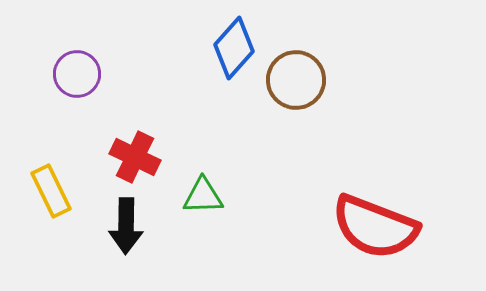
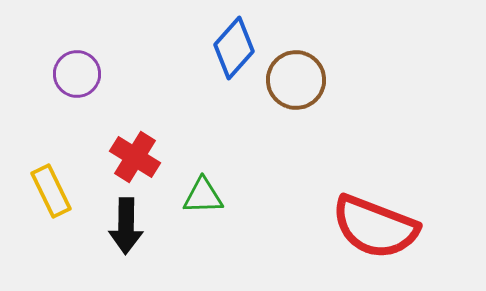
red cross: rotated 6 degrees clockwise
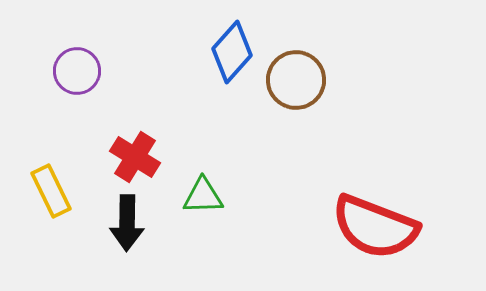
blue diamond: moved 2 px left, 4 px down
purple circle: moved 3 px up
black arrow: moved 1 px right, 3 px up
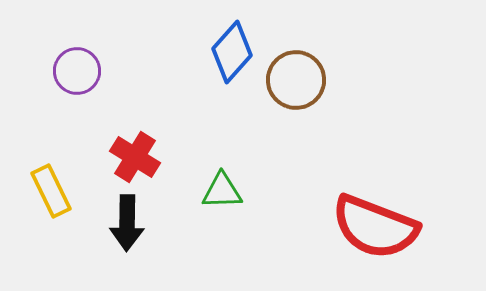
green triangle: moved 19 px right, 5 px up
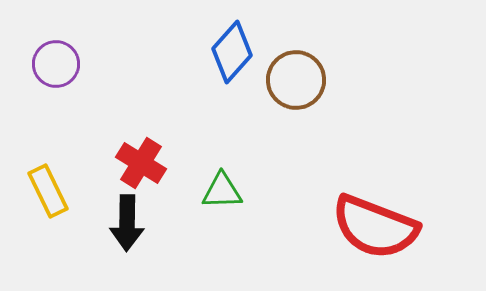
purple circle: moved 21 px left, 7 px up
red cross: moved 6 px right, 6 px down
yellow rectangle: moved 3 px left
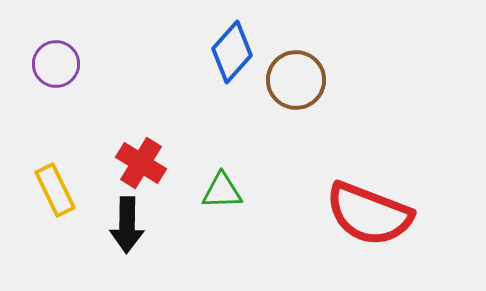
yellow rectangle: moved 7 px right, 1 px up
black arrow: moved 2 px down
red semicircle: moved 6 px left, 13 px up
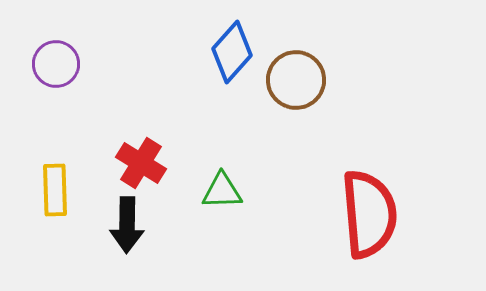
yellow rectangle: rotated 24 degrees clockwise
red semicircle: rotated 116 degrees counterclockwise
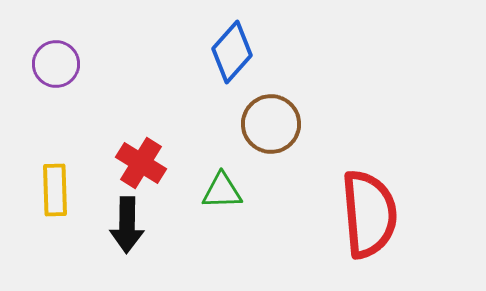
brown circle: moved 25 px left, 44 px down
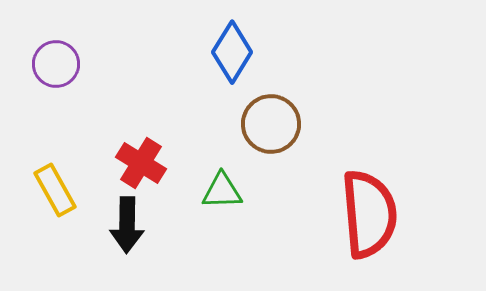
blue diamond: rotated 10 degrees counterclockwise
yellow rectangle: rotated 27 degrees counterclockwise
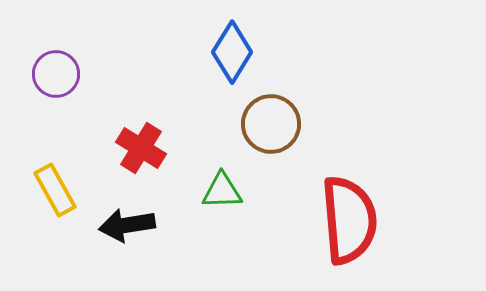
purple circle: moved 10 px down
red cross: moved 15 px up
red semicircle: moved 20 px left, 6 px down
black arrow: rotated 80 degrees clockwise
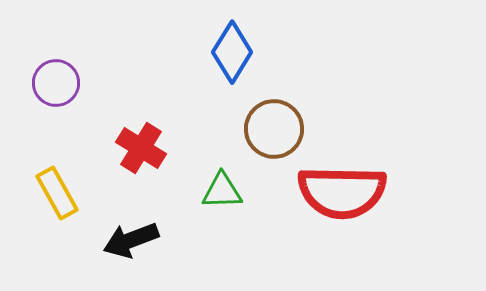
purple circle: moved 9 px down
brown circle: moved 3 px right, 5 px down
yellow rectangle: moved 2 px right, 3 px down
red semicircle: moved 7 px left, 28 px up; rotated 96 degrees clockwise
black arrow: moved 4 px right, 15 px down; rotated 12 degrees counterclockwise
